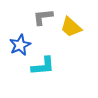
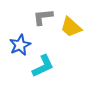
cyan L-shape: rotated 20 degrees counterclockwise
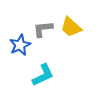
gray L-shape: moved 12 px down
cyan L-shape: moved 9 px down
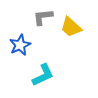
gray L-shape: moved 12 px up
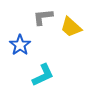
blue star: rotated 10 degrees counterclockwise
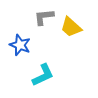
gray L-shape: moved 1 px right
blue star: rotated 15 degrees counterclockwise
